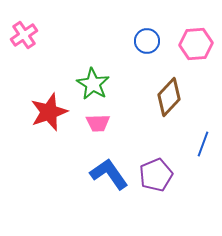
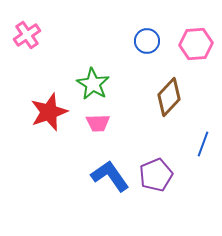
pink cross: moved 3 px right
blue L-shape: moved 1 px right, 2 px down
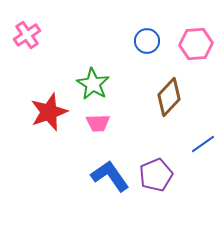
blue line: rotated 35 degrees clockwise
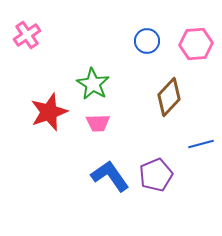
blue line: moved 2 px left; rotated 20 degrees clockwise
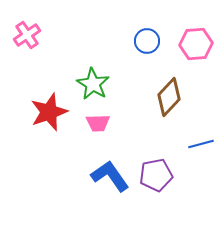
purple pentagon: rotated 12 degrees clockwise
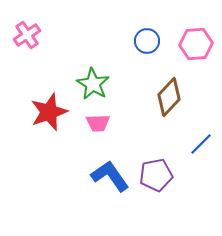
blue line: rotated 30 degrees counterclockwise
